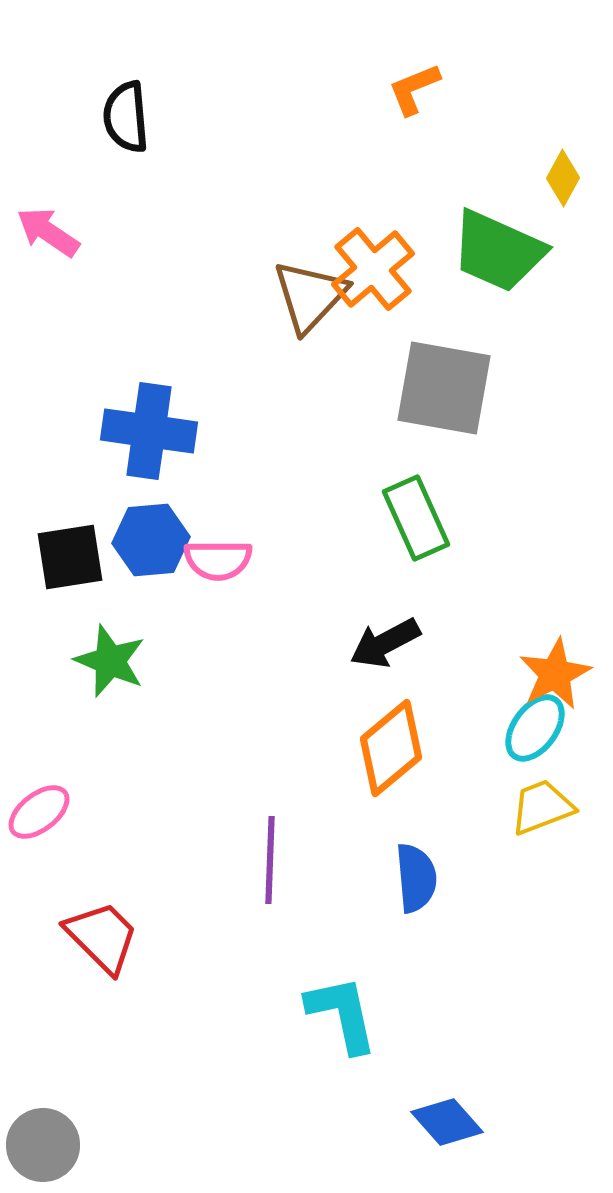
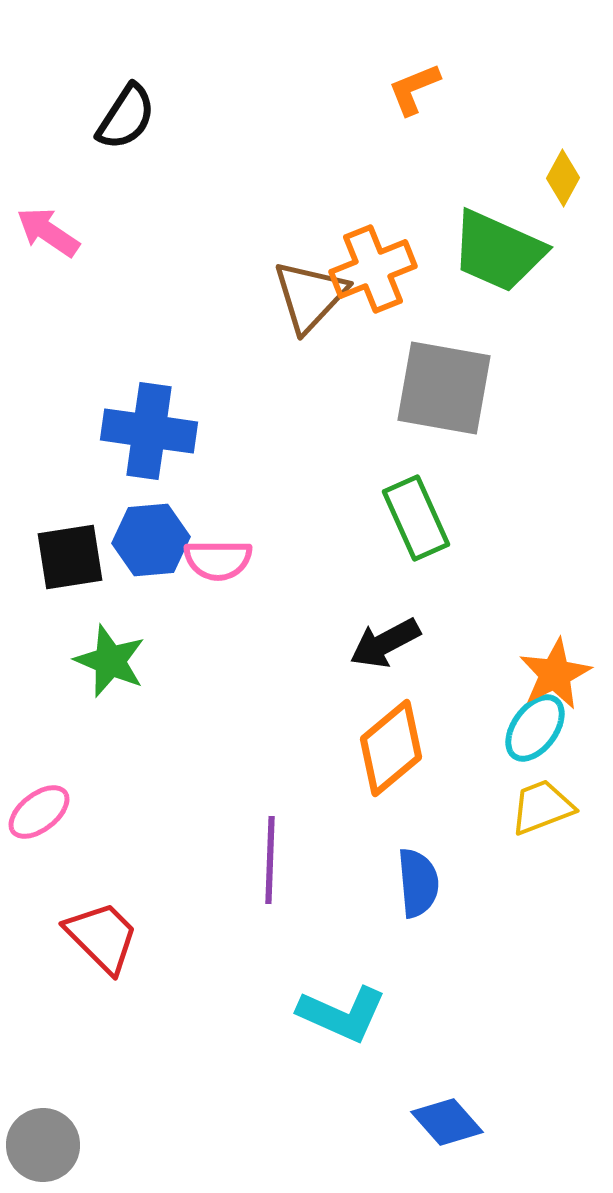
black semicircle: rotated 142 degrees counterclockwise
orange cross: rotated 18 degrees clockwise
blue semicircle: moved 2 px right, 5 px down
cyan L-shape: rotated 126 degrees clockwise
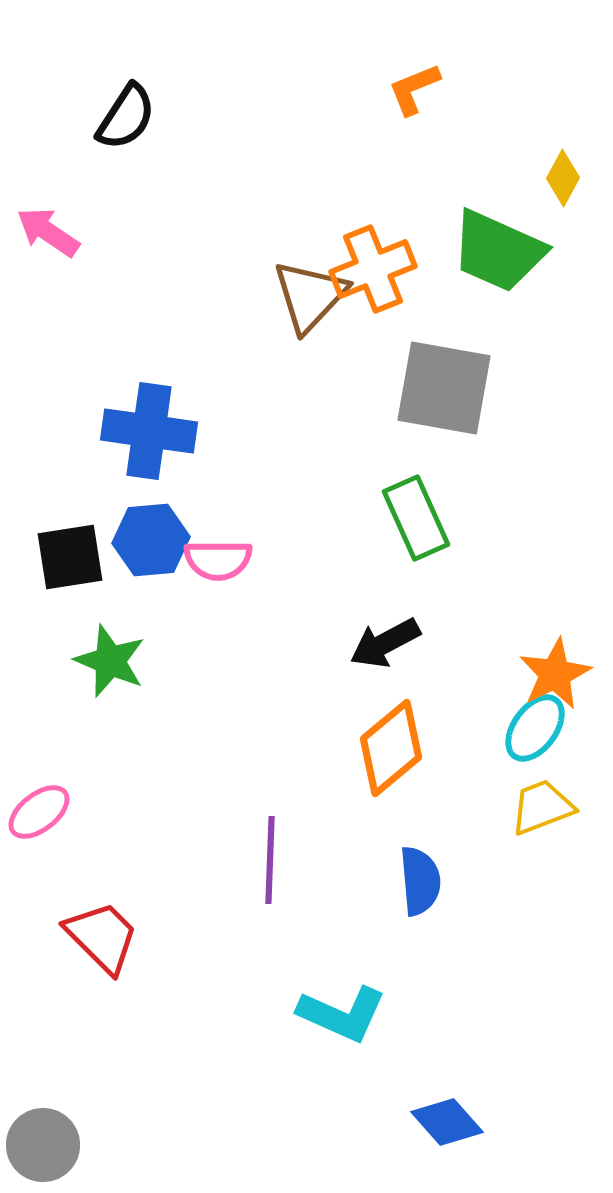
blue semicircle: moved 2 px right, 2 px up
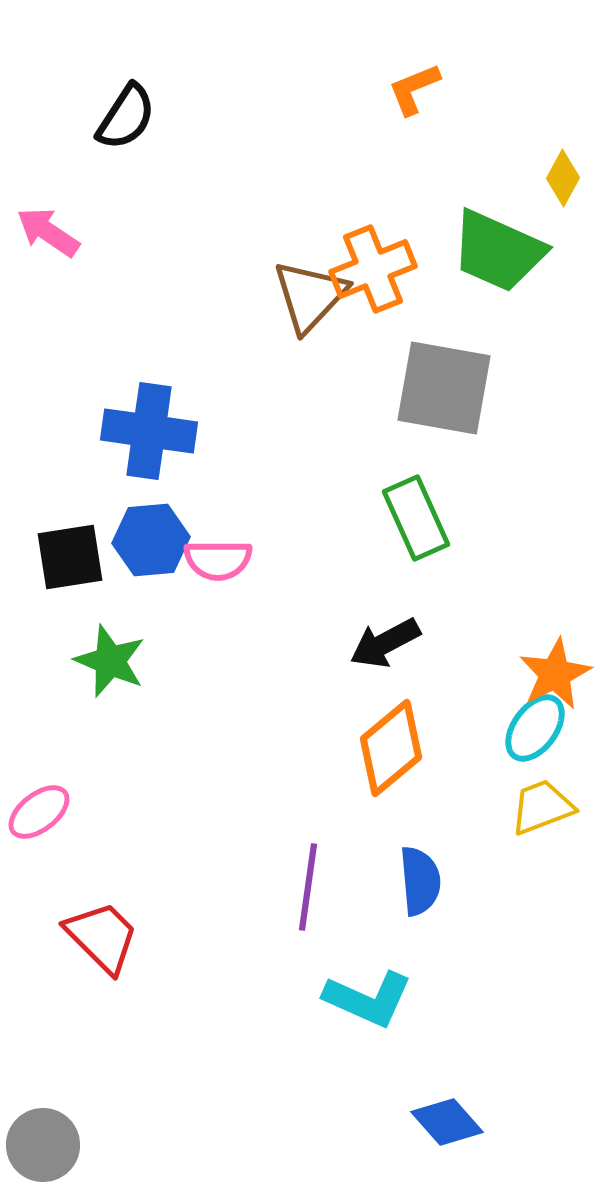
purple line: moved 38 px right, 27 px down; rotated 6 degrees clockwise
cyan L-shape: moved 26 px right, 15 px up
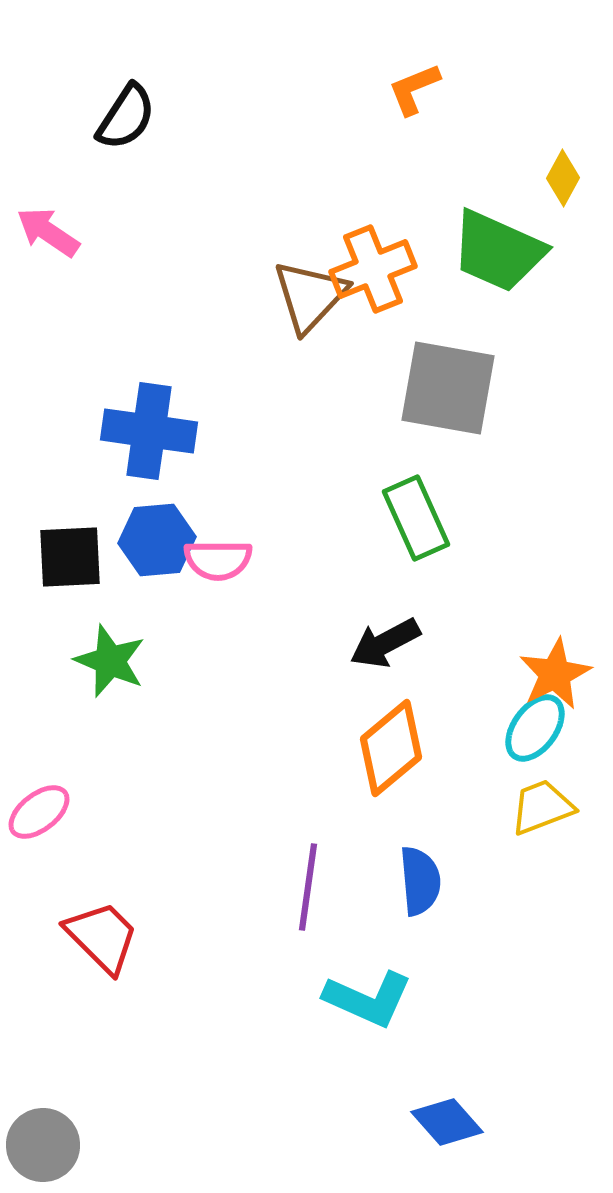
gray square: moved 4 px right
blue hexagon: moved 6 px right
black square: rotated 6 degrees clockwise
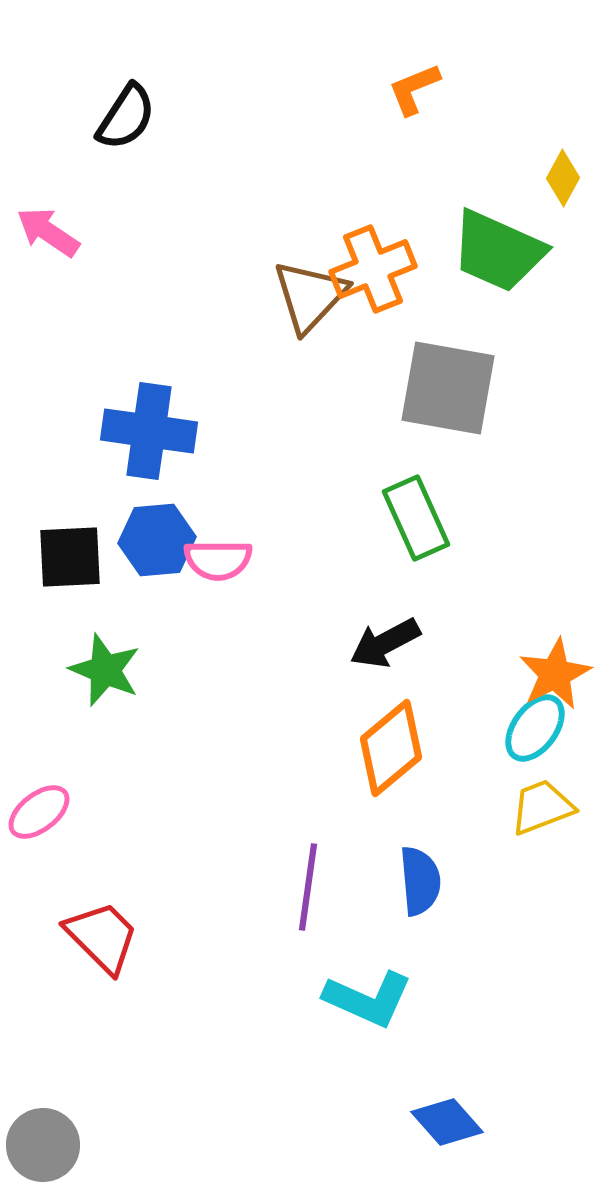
green star: moved 5 px left, 9 px down
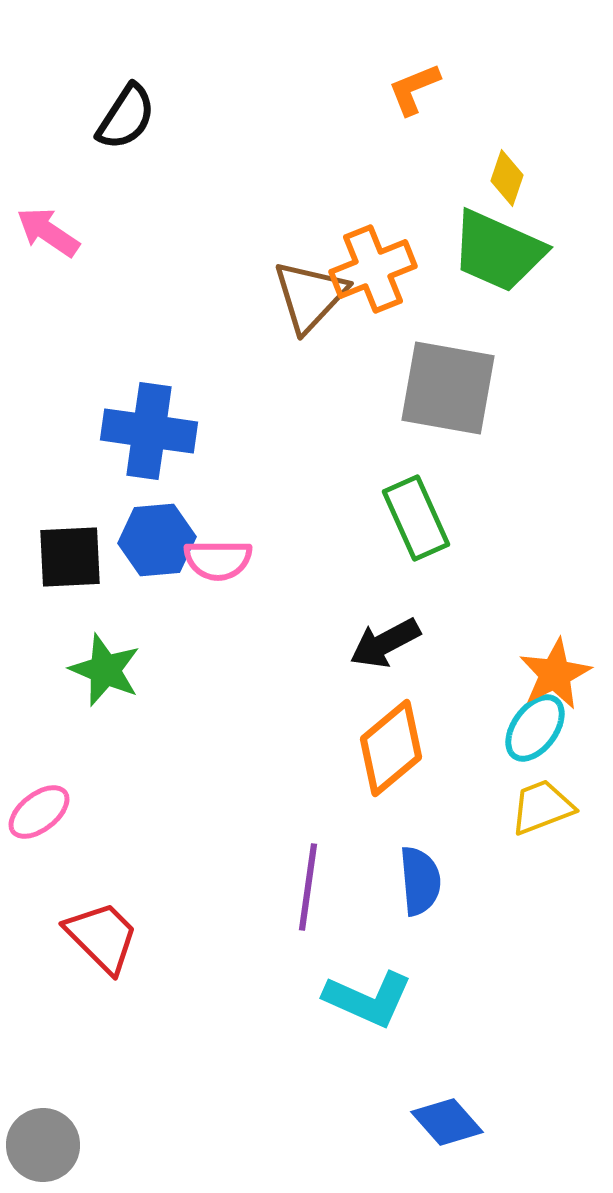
yellow diamond: moved 56 px left; rotated 10 degrees counterclockwise
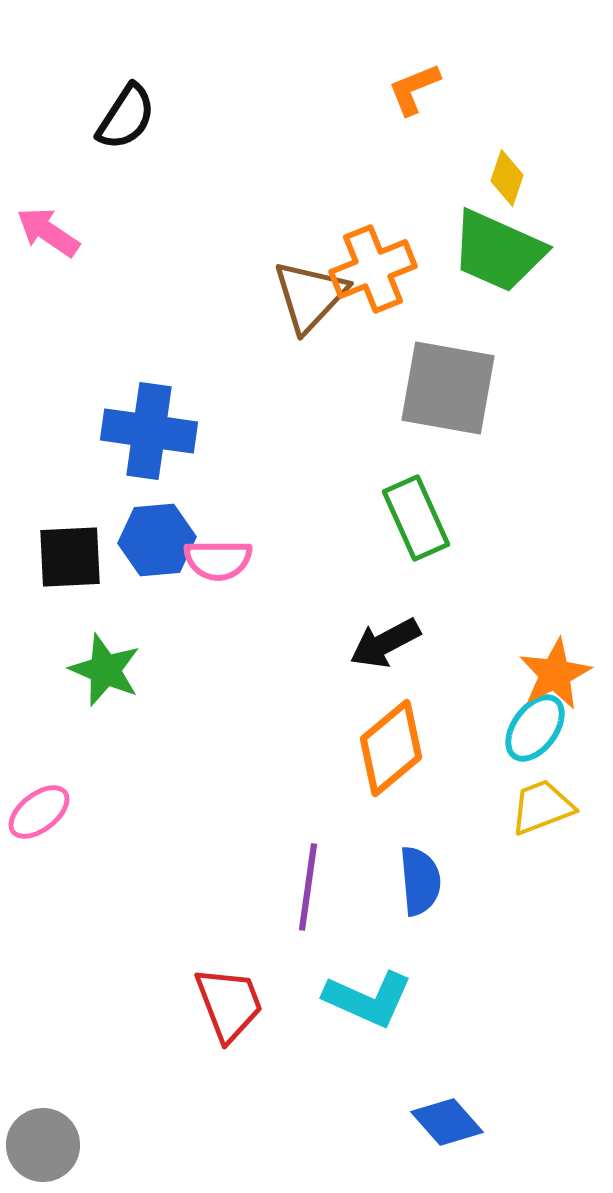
red trapezoid: moved 127 px right, 67 px down; rotated 24 degrees clockwise
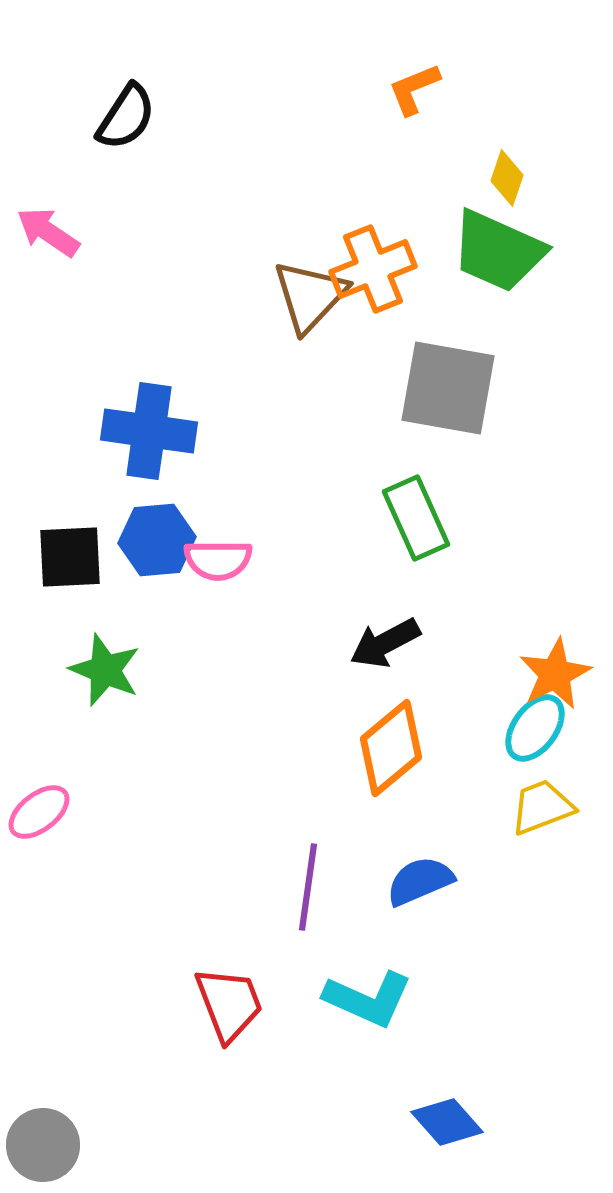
blue semicircle: rotated 108 degrees counterclockwise
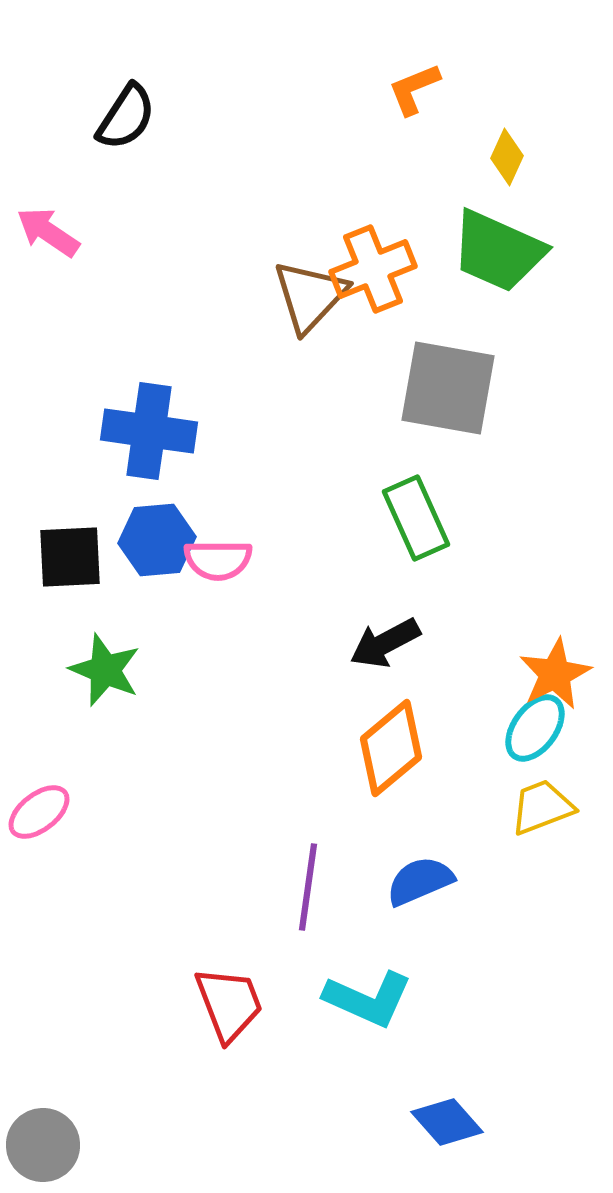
yellow diamond: moved 21 px up; rotated 6 degrees clockwise
